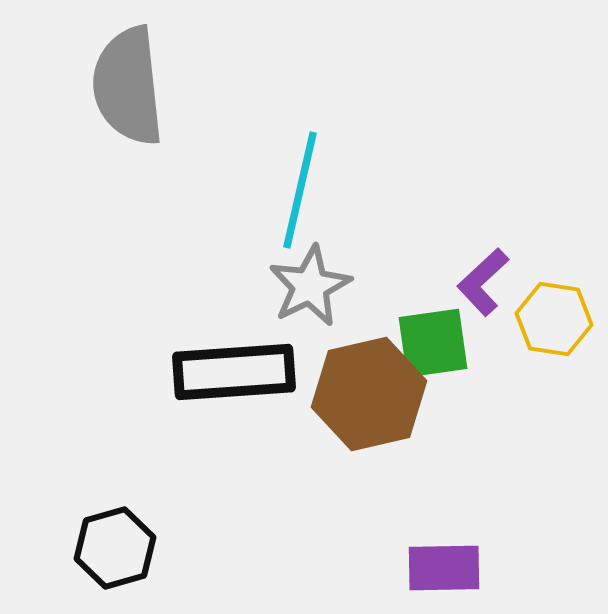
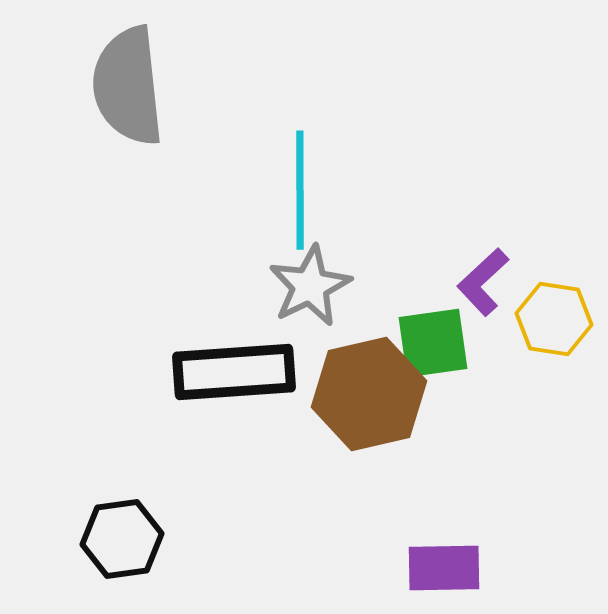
cyan line: rotated 13 degrees counterclockwise
black hexagon: moved 7 px right, 9 px up; rotated 8 degrees clockwise
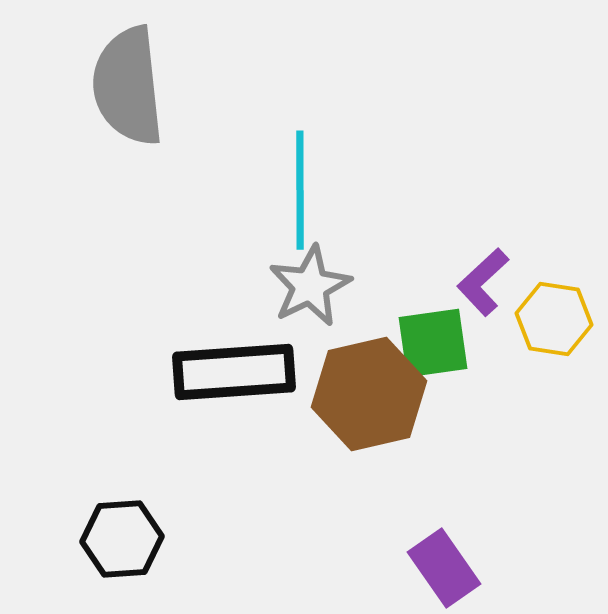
black hexagon: rotated 4 degrees clockwise
purple rectangle: rotated 56 degrees clockwise
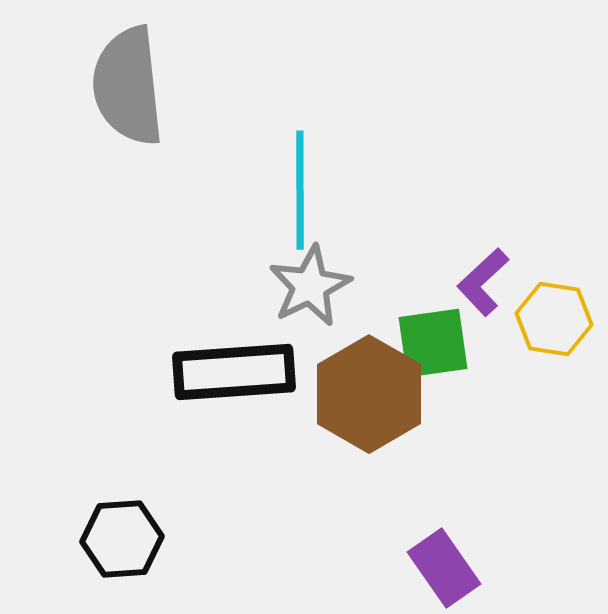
brown hexagon: rotated 17 degrees counterclockwise
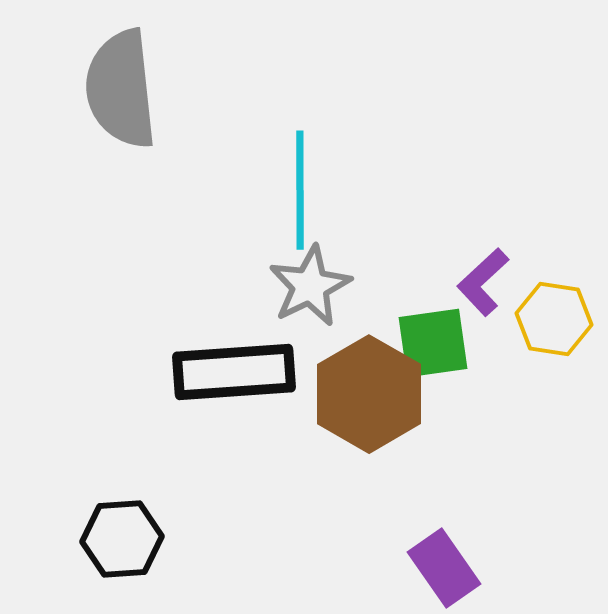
gray semicircle: moved 7 px left, 3 px down
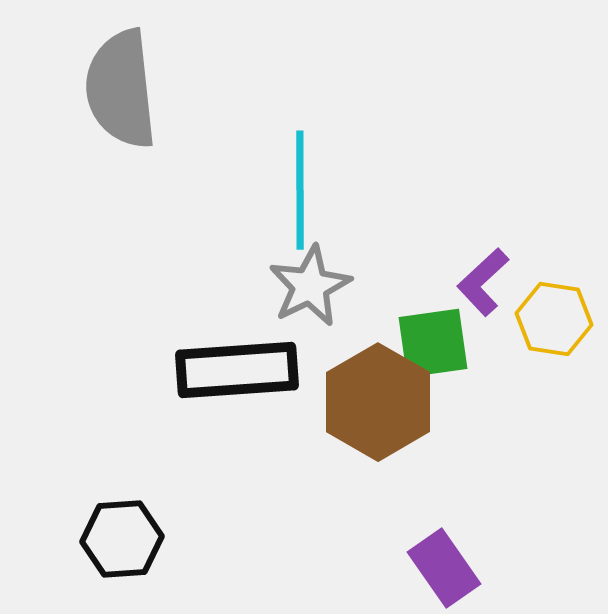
black rectangle: moved 3 px right, 2 px up
brown hexagon: moved 9 px right, 8 px down
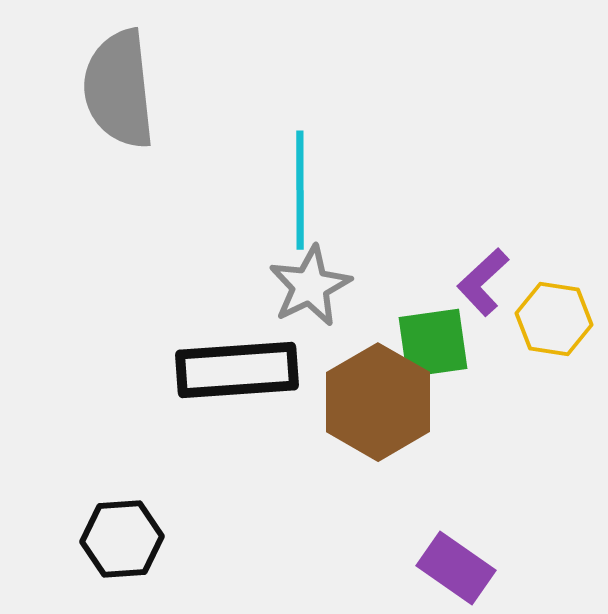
gray semicircle: moved 2 px left
purple rectangle: moved 12 px right; rotated 20 degrees counterclockwise
